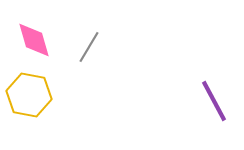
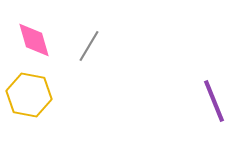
gray line: moved 1 px up
purple line: rotated 6 degrees clockwise
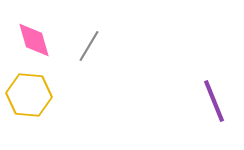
yellow hexagon: rotated 6 degrees counterclockwise
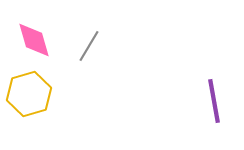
yellow hexagon: moved 1 px up; rotated 21 degrees counterclockwise
purple line: rotated 12 degrees clockwise
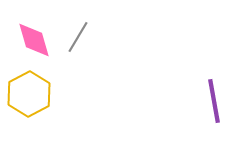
gray line: moved 11 px left, 9 px up
yellow hexagon: rotated 12 degrees counterclockwise
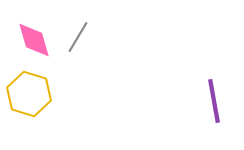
yellow hexagon: rotated 15 degrees counterclockwise
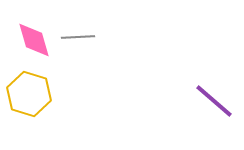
gray line: rotated 56 degrees clockwise
purple line: rotated 39 degrees counterclockwise
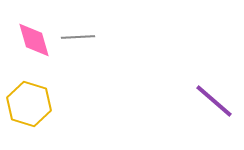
yellow hexagon: moved 10 px down
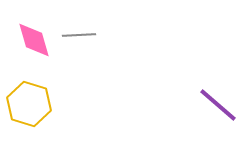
gray line: moved 1 px right, 2 px up
purple line: moved 4 px right, 4 px down
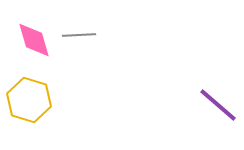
yellow hexagon: moved 4 px up
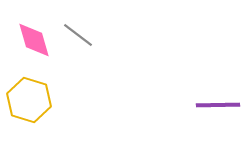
gray line: moved 1 px left; rotated 40 degrees clockwise
purple line: rotated 42 degrees counterclockwise
